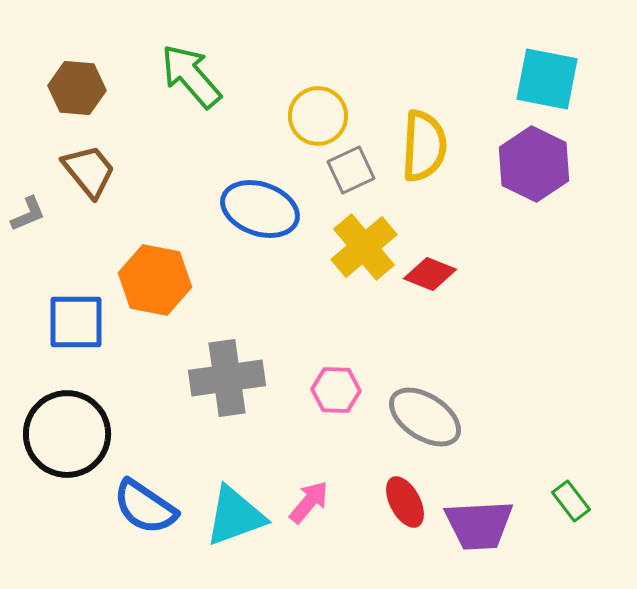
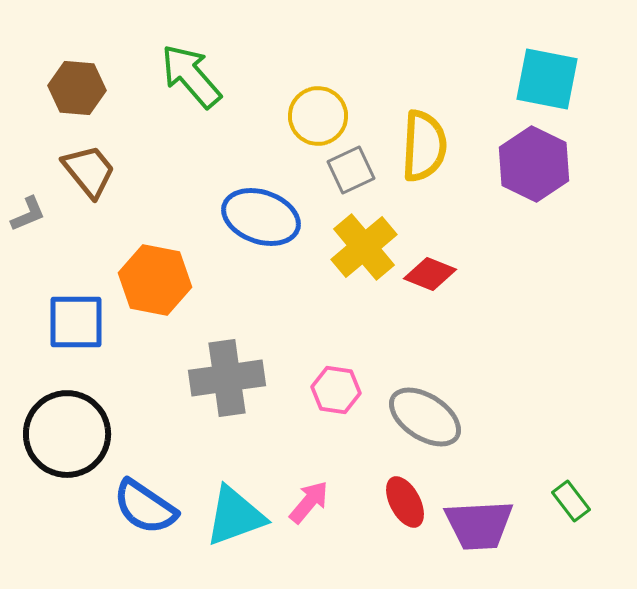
blue ellipse: moved 1 px right, 8 px down
pink hexagon: rotated 6 degrees clockwise
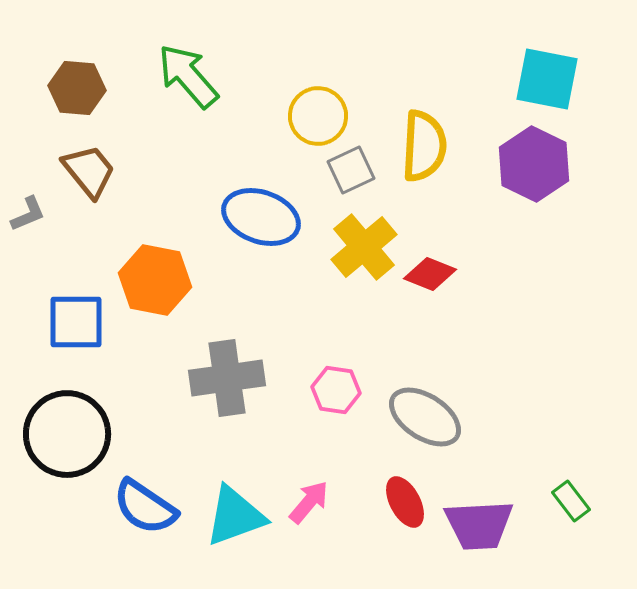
green arrow: moved 3 px left
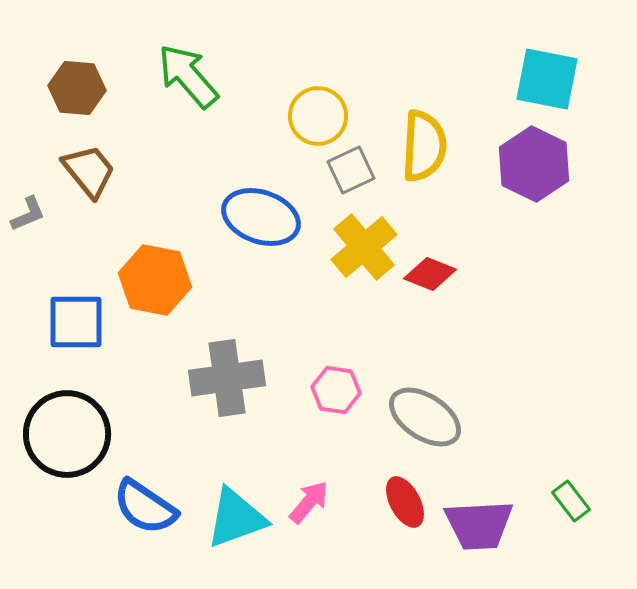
cyan triangle: moved 1 px right, 2 px down
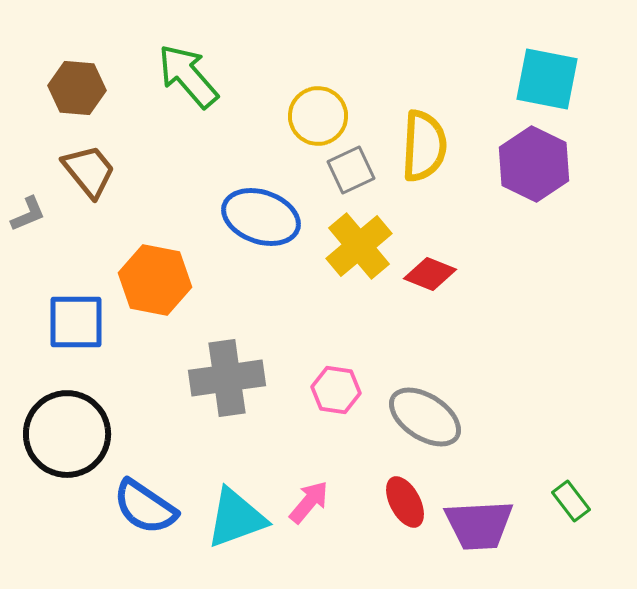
yellow cross: moved 5 px left, 1 px up
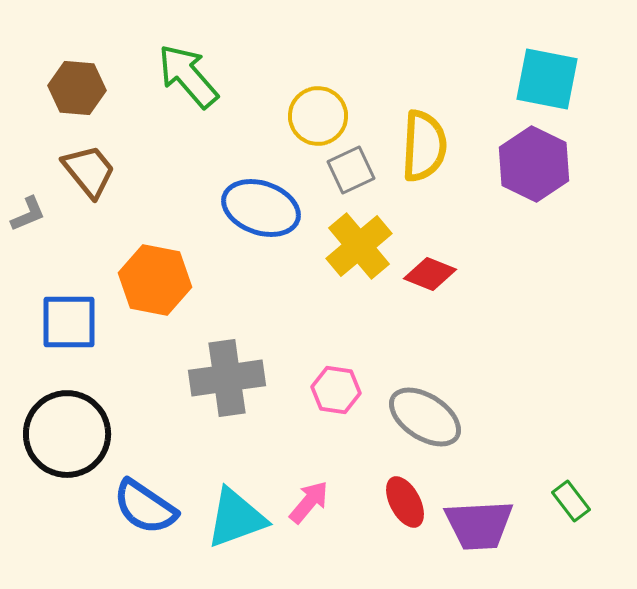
blue ellipse: moved 9 px up
blue square: moved 7 px left
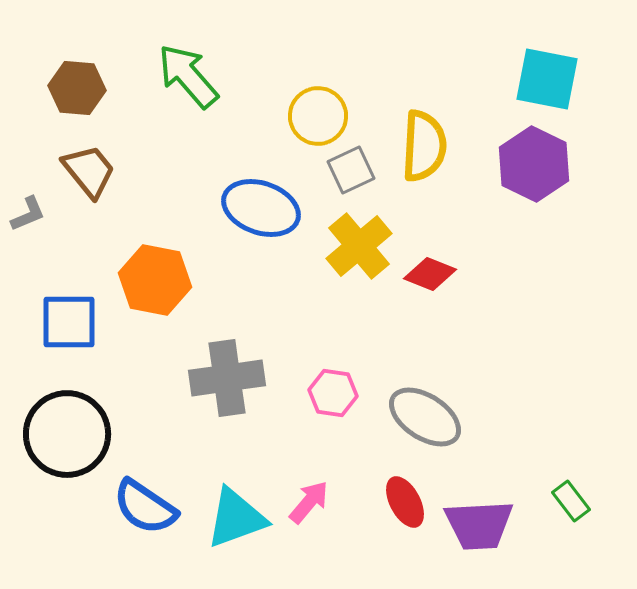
pink hexagon: moved 3 px left, 3 px down
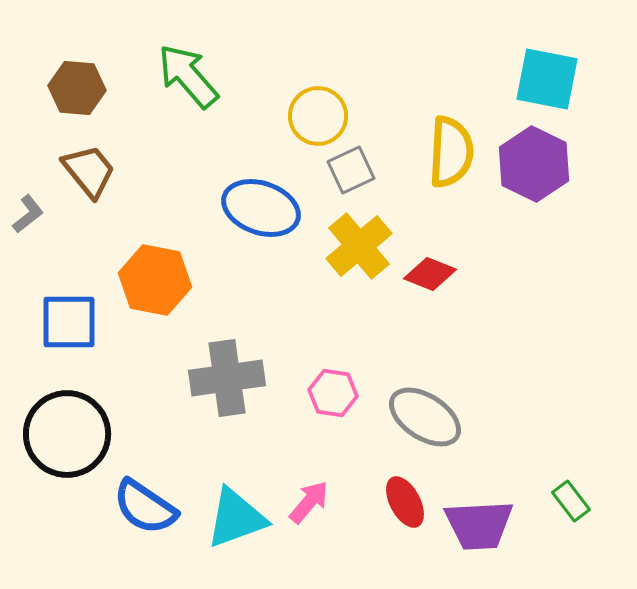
yellow semicircle: moved 27 px right, 6 px down
gray L-shape: rotated 15 degrees counterclockwise
